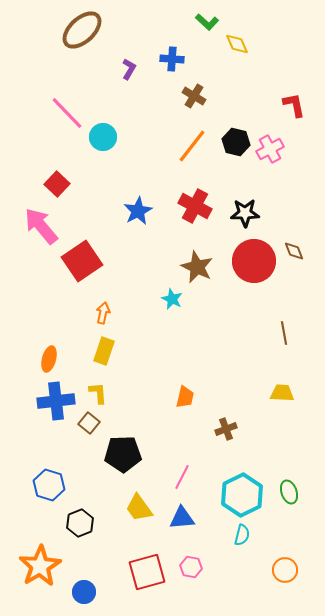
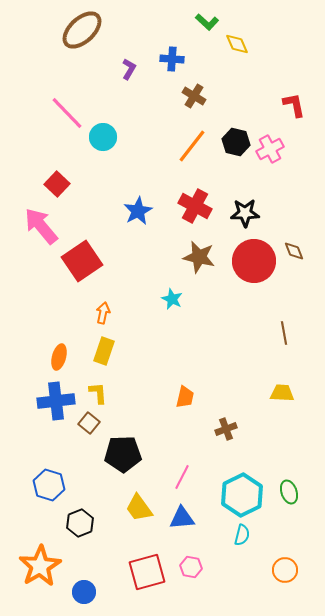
brown star at (197, 267): moved 2 px right, 10 px up; rotated 12 degrees counterclockwise
orange ellipse at (49, 359): moved 10 px right, 2 px up
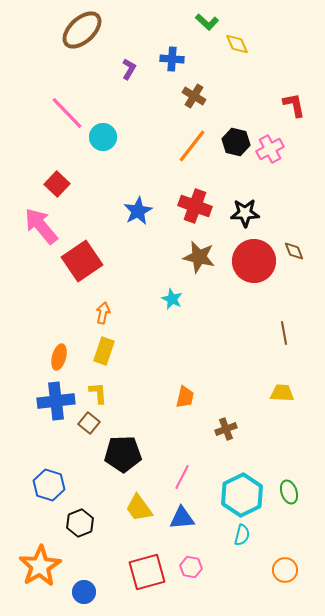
red cross at (195, 206): rotated 8 degrees counterclockwise
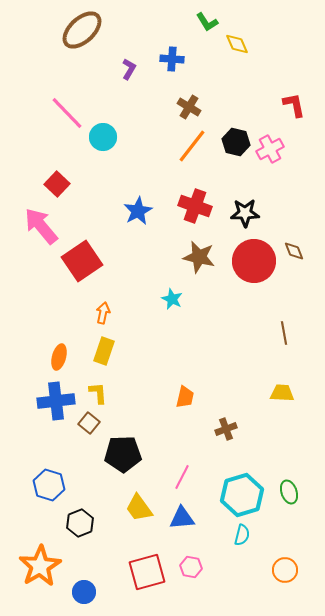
green L-shape at (207, 22): rotated 15 degrees clockwise
brown cross at (194, 96): moved 5 px left, 11 px down
cyan hexagon at (242, 495): rotated 9 degrees clockwise
